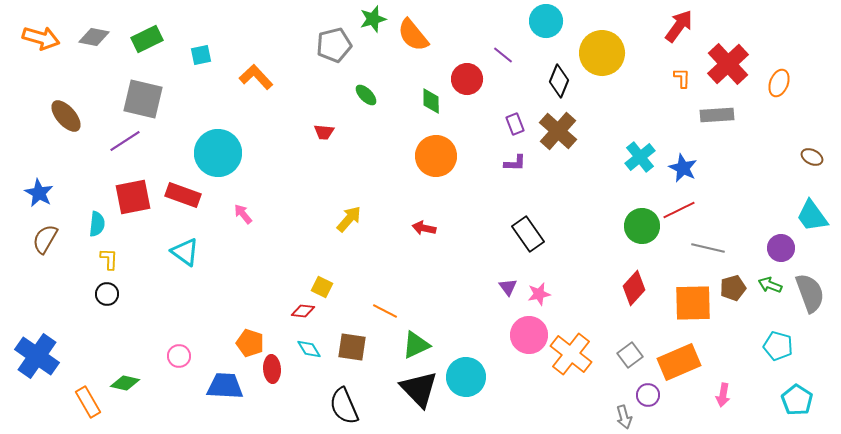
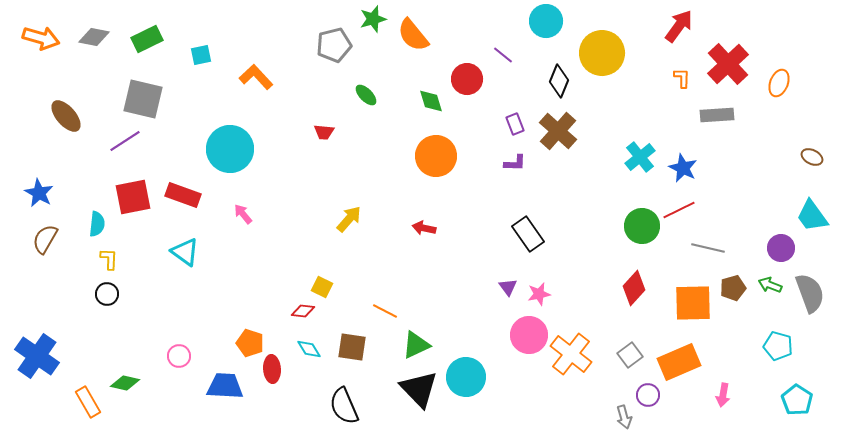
green diamond at (431, 101): rotated 16 degrees counterclockwise
cyan circle at (218, 153): moved 12 px right, 4 px up
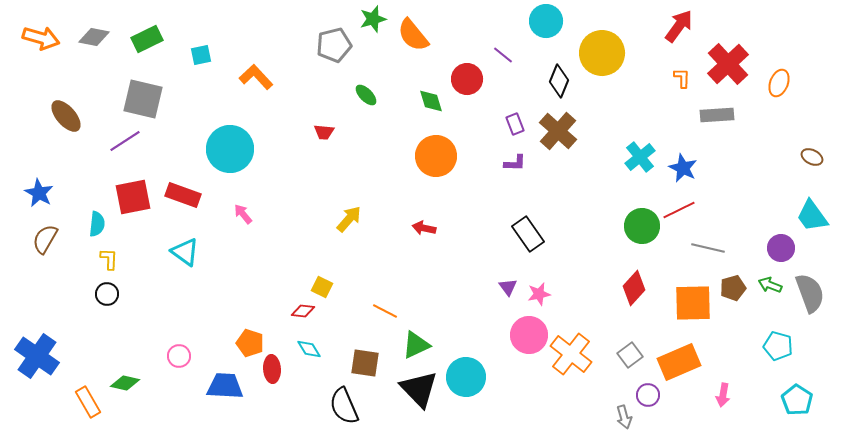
brown square at (352, 347): moved 13 px right, 16 px down
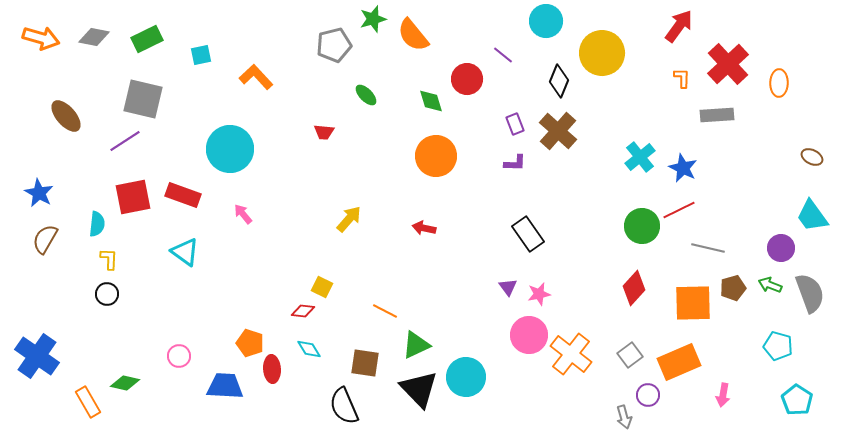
orange ellipse at (779, 83): rotated 20 degrees counterclockwise
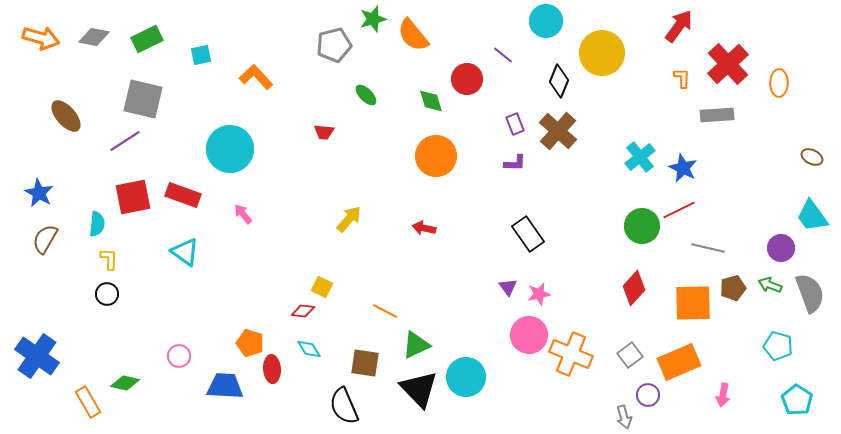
orange cross at (571, 354): rotated 15 degrees counterclockwise
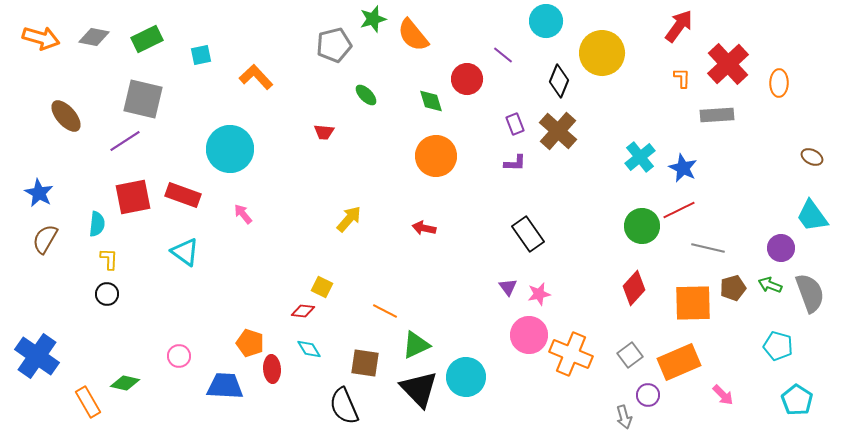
pink arrow at (723, 395): rotated 55 degrees counterclockwise
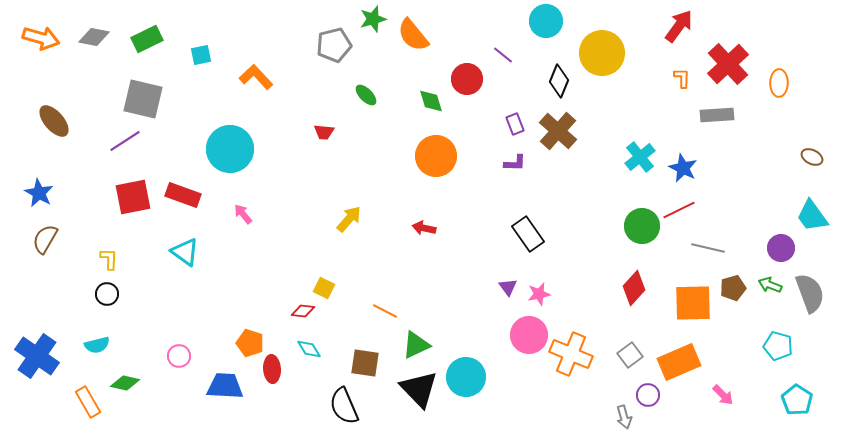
brown ellipse at (66, 116): moved 12 px left, 5 px down
cyan semicircle at (97, 224): moved 121 px down; rotated 70 degrees clockwise
yellow square at (322, 287): moved 2 px right, 1 px down
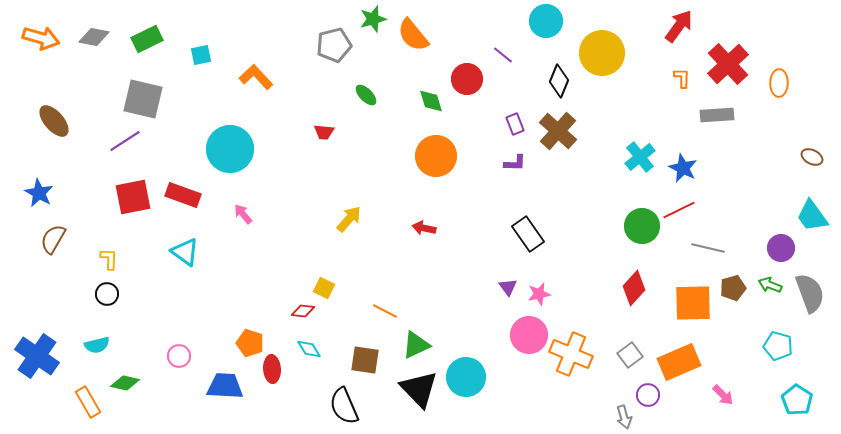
brown semicircle at (45, 239): moved 8 px right
brown square at (365, 363): moved 3 px up
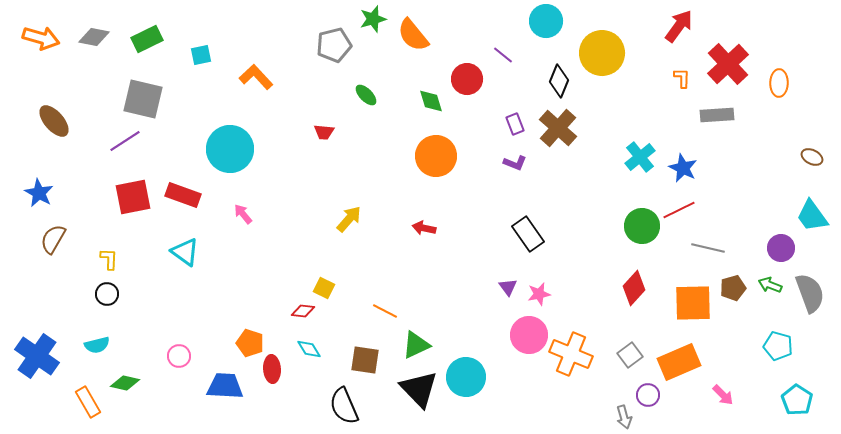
brown cross at (558, 131): moved 3 px up
purple L-shape at (515, 163): rotated 20 degrees clockwise
